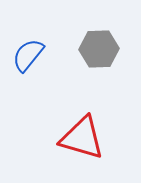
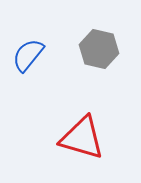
gray hexagon: rotated 15 degrees clockwise
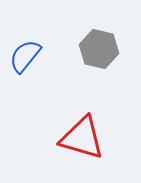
blue semicircle: moved 3 px left, 1 px down
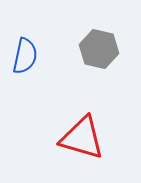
blue semicircle: rotated 153 degrees clockwise
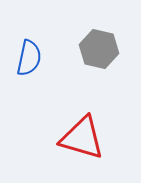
blue semicircle: moved 4 px right, 2 px down
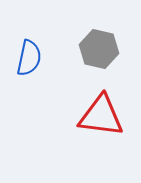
red triangle: moved 19 px right, 22 px up; rotated 9 degrees counterclockwise
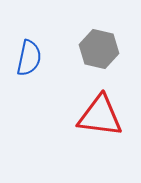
red triangle: moved 1 px left
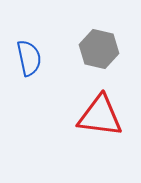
blue semicircle: rotated 24 degrees counterclockwise
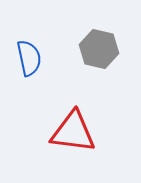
red triangle: moved 27 px left, 16 px down
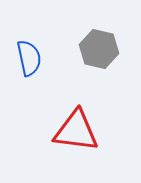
red triangle: moved 3 px right, 1 px up
